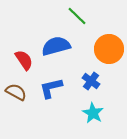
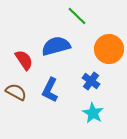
blue L-shape: moved 1 px left, 2 px down; rotated 50 degrees counterclockwise
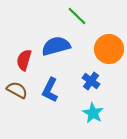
red semicircle: rotated 130 degrees counterclockwise
brown semicircle: moved 1 px right, 2 px up
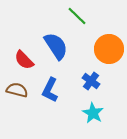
blue semicircle: rotated 72 degrees clockwise
red semicircle: rotated 60 degrees counterclockwise
brown semicircle: rotated 15 degrees counterclockwise
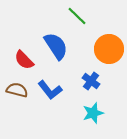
blue L-shape: rotated 65 degrees counterclockwise
cyan star: rotated 25 degrees clockwise
